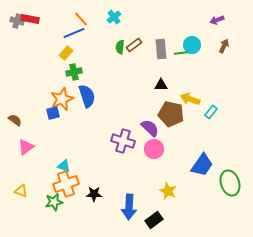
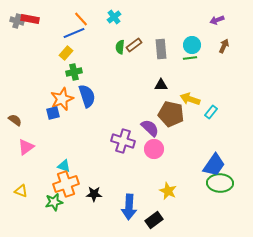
green line: moved 9 px right, 5 px down
blue trapezoid: moved 12 px right
green ellipse: moved 10 px left; rotated 70 degrees counterclockwise
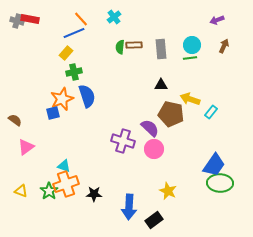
brown rectangle: rotated 35 degrees clockwise
green star: moved 5 px left, 11 px up; rotated 24 degrees counterclockwise
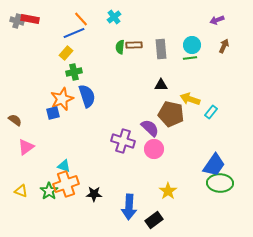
yellow star: rotated 12 degrees clockwise
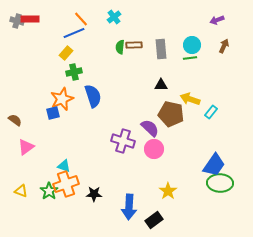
red rectangle: rotated 12 degrees counterclockwise
blue semicircle: moved 6 px right
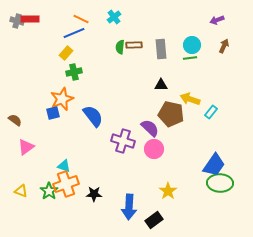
orange line: rotated 21 degrees counterclockwise
blue semicircle: moved 20 px down; rotated 20 degrees counterclockwise
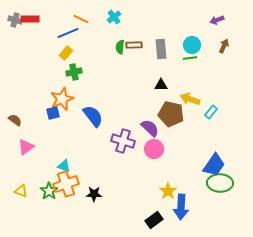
gray cross: moved 2 px left, 1 px up
blue line: moved 6 px left
blue arrow: moved 52 px right
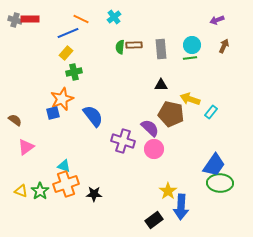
green star: moved 9 px left
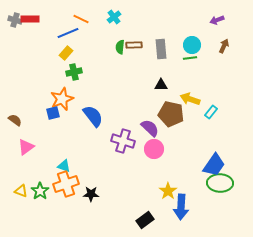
black star: moved 3 px left
black rectangle: moved 9 px left
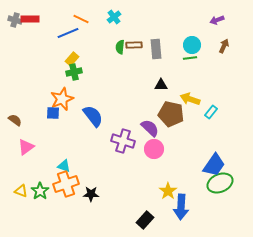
gray rectangle: moved 5 px left
yellow rectangle: moved 6 px right, 6 px down
blue square: rotated 16 degrees clockwise
green ellipse: rotated 25 degrees counterclockwise
black rectangle: rotated 12 degrees counterclockwise
